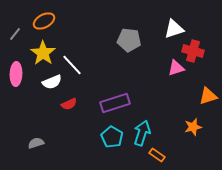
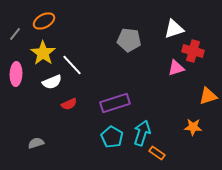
orange star: rotated 18 degrees clockwise
orange rectangle: moved 2 px up
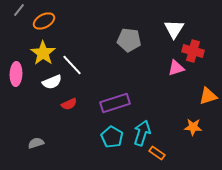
white triangle: rotated 40 degrees counterclockwise
gray line: moved 4 px right, 24 px up
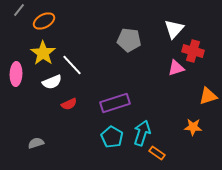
white triangle: rotated 10 degrees clockwise
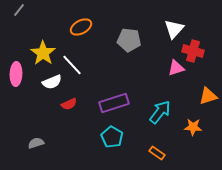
orange ellipse: moved 37 px right, 6 px down
purple rectangle: moved 1 px left
cyan arrow: moved 18 px right, 21 px up; rotated 20 degrees clockwise
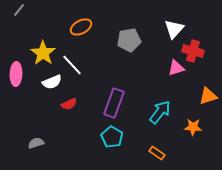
gray pentagon: rotated 15 degrees counterclockwise
purple rectangle: rotated 52 degrees counterclockwise
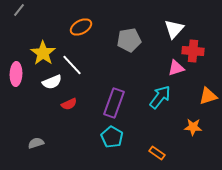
red cross: rotated 10 degrees counterclockwise
cyan arrow: moved 15 px up
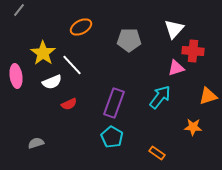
gray pentagon: rotated 10 degrees clockwise
pink ellipse: moved 2 px down; rotated 10 degrees counterclockwise
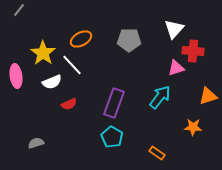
orange ellipse: moved 12 px down
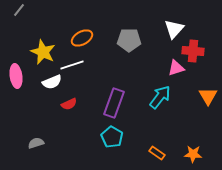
orange ellipse: moved 1 px right, 1 px up
yellow star: moved 1 px up; rotated 10 degrees counterclockwise
white line: rotated 65 degrees counterclockwise
orange triangle: rotated 42 degrees counterclockwise
orange star: moved 27 px down
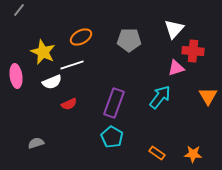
orange ellipse: moved 1 px left, 1 px up
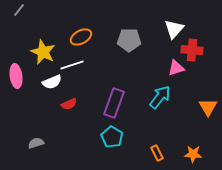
red cross: moved 1 px left, 1 px up
orange triangle: moved 11 px down
orange rectangle: rotated 28 degrees clockwise
